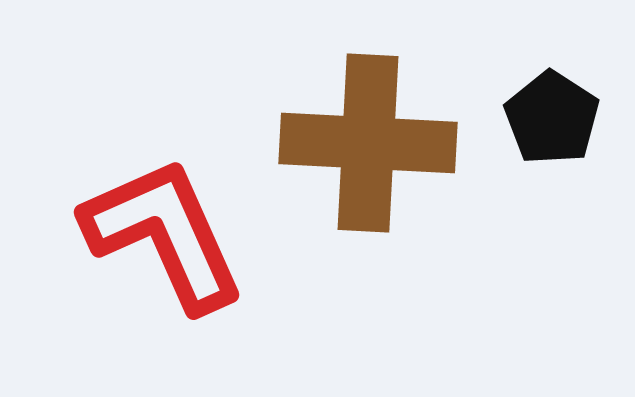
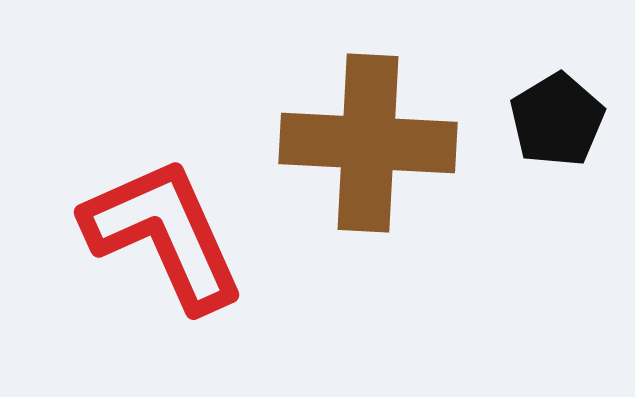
black pentagon: moved 5 px right, 2 px down; rotated 8 degrees clockwise
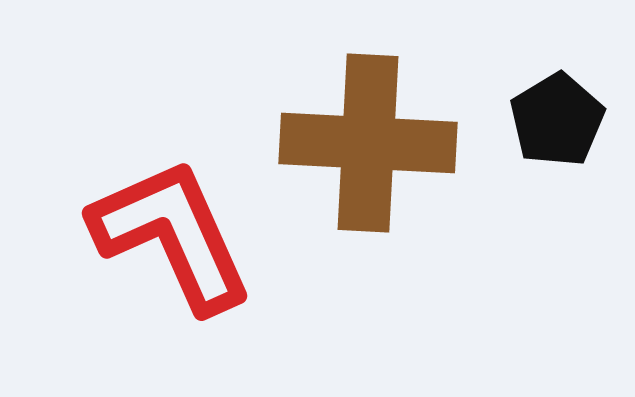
red L-shape: moved 8 px right, 1 px down
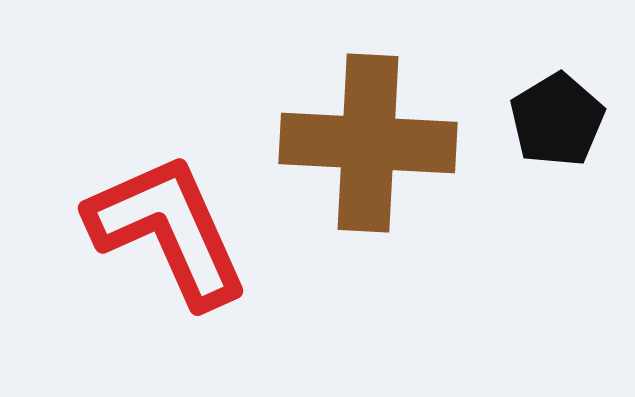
red L-shape: moved 4 px left, 5 px up
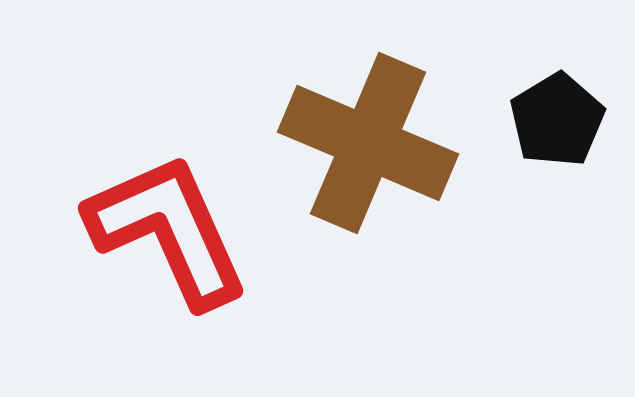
brown cross: rotated 20 degrees clockwise
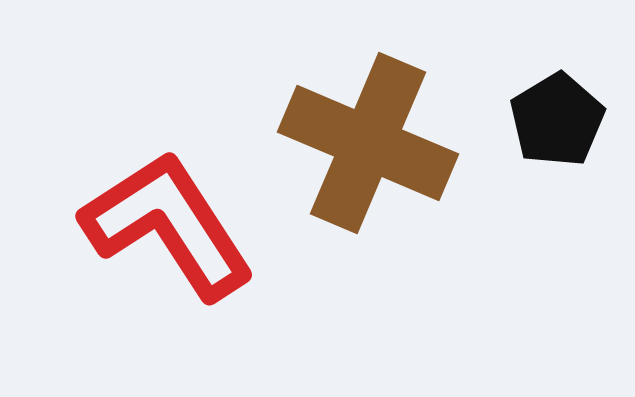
red L-shape: moved 5 px up; rotated 9 degrees counterclockwise
